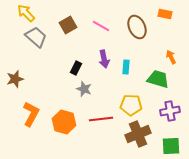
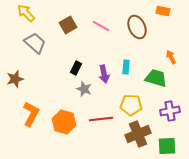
orange rectangle: moved 2 px left, 3 px up
gray trapezoid: moved 1 px left, 6 px down
purple arrow: moved 15 px down
green trapezoid: moved 2 px left, 1 px up
green square: moved 4 px left
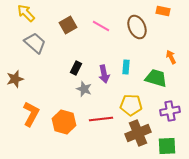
brown cross: moved 1 px up
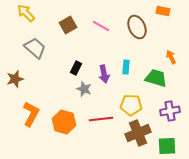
gray trapezoid: moved 5 px down
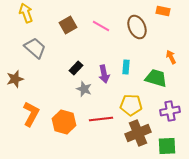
yellow arrow: rotated 24 degrees clockwise
black rectangle: rotated 16 degrees clockwise
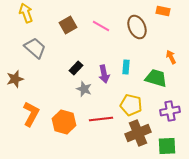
yellow pentagon: rotated 10 degrees clockwise
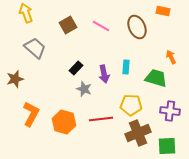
yellow pentagon: rotated 10 degrees counterclockwise
purple cross: rotated 18 degrees clockwise
